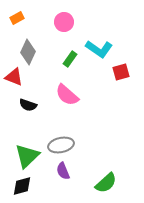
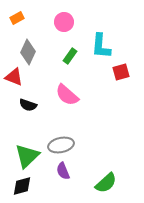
cyan L-shape: moved 2 px right, 3 px up; rotated 60 degrees clockwise
green rectangle: moved 3 px up
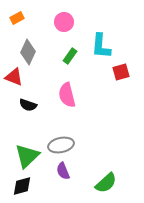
pink semicircle: rotated 35 degrees clockwise
